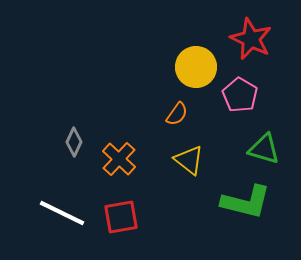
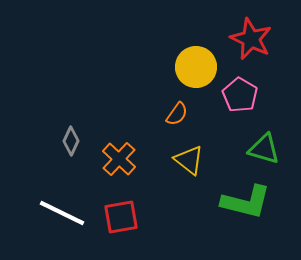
gray diamond: moved 3 px left, 1 px up
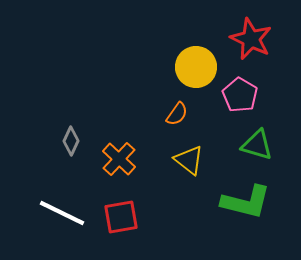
green triangle: moved 7 px left, 4 px up
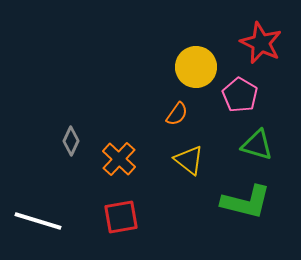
red star: moved 10 px right, 4 px down
white line: moved 24 px left, 8 px down; rotated 9 degrees counterclockwise
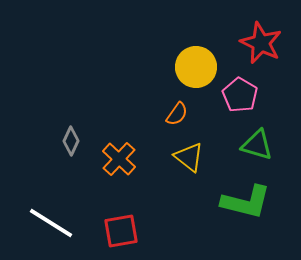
yellow triangle: moved 3 px up
red square: moved 14 px down
white line: moved 13 px right, 2 px down; rotated 15 degrees clockwise
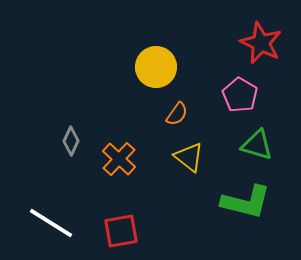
yellow circle: moved 40 px left
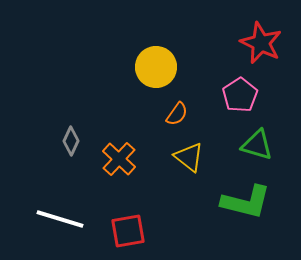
pink pentagon: rotated 8 degrees clockwise
white line: moved 9 px right, 4 px up; rotated 15 degrees counterclockwise
red square: moved 7 px right
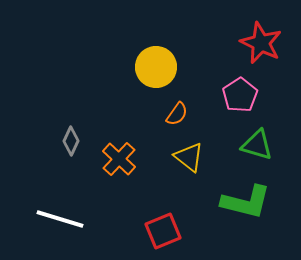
red square: moved 35 px right; rotated 12 degrees counterclockwise
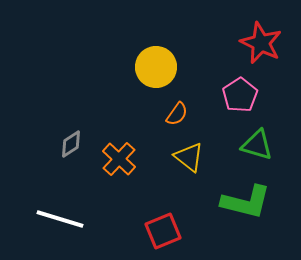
gray diamond: moved 3 px down; rotated 32 degrees clockwise
